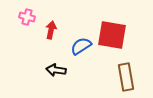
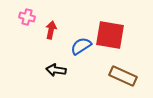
red square: moved 2 px left
brown rectangle: moved 3 px left, 1 px up; rotated 56 degrees counterclockwise
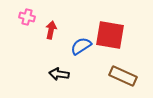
black arrow: moved 3 px right, 4 px down
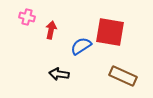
red square: moved 3 px up
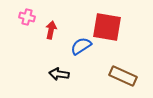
red square: moved 3 px left, 5 px up
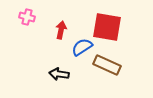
red arrow: moved 10 px right
blue semicircle: moved 1 px right, 1 px down
brown rectangle: moved 16 px left, 11 px up
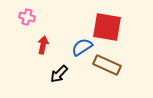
red arrow: moved 18 px left, 15 px down
black arrow: rotated 54 degrees counterclockwise
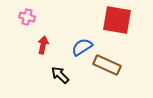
red square: moved 10 px right, 7 px up
black arrow: moved 1 px right, 1 px down; rotated 90 degrees clockwise
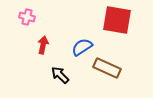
brown rectangle: moved 3 px down
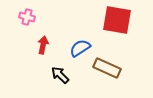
blue semicircle: moved 2 px left, 1 px down
